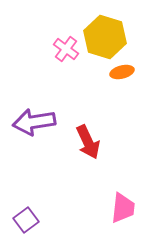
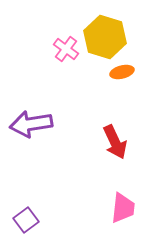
purple arrow: moved 3 px left, 2 px down
red arrow: moved 27 px right
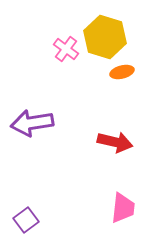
purple arrow: moved 1 px right, 1 px up
red arrow: rotated 52 degrees counterclockwise
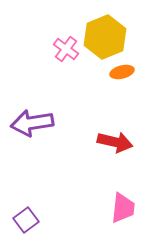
yellow hexagon: rotated 21 degrees clockwise
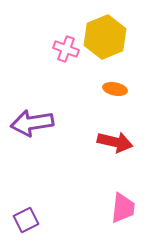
pink cross: rotated 15 degrees counterclockwise
orange ellipse: moved 7 px left, 17 px down; rotated 25 degrees clockwise
purple square: rotated 10 degrees clockwise
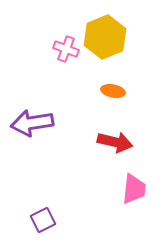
orange ellipse: moved 2 px left, 2 px down
pink trapezoid: moved 11 px right, 19 px up
purple square: moved 17 px right
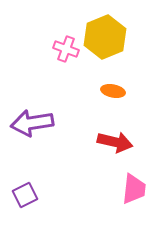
purple square: moved 18 px left, 25 px up
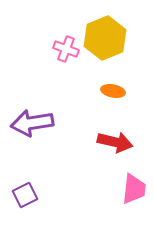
yellow hexagon: moved 1 px down
